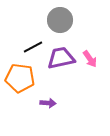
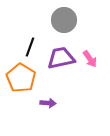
gray circle: moved 4 px right
black line: moved 3 px left; rotated 42 degrees counterclockwise
orange pentagon: moved 1 px right; rotated 24 degrees clockwise
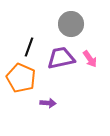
gray circle: moved 7 px right, 4 px down
black line: moved 1 px left
orange pentagon: rotated 8 degrees counterclockwise
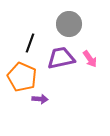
gray circle: moved 2 px left
black line: moved 1 px right, 4 px up
orange pentagon: moved 1 px right, 1 px up
purple arrow: moved 8 px left, 4 px up
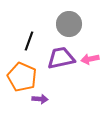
black line: moved 1 px left, 2 px up
pink arrow: rotated 114 degrees clockwise
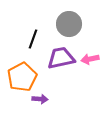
black line: moved 4 px right, 2 px up
orange pentagon: rotated 20 degrees clockwise
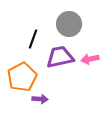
purple trapezoid: moved 1 px left, 1 px up
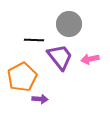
black line: moved 1 px right, 1 px down; rotated 72 degrees clockwise
purple trapezoid: rotated 64 degrees clockwise
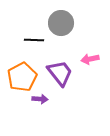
gray circle: moved 8 px left, 1 px up
purple trapezoid: moved 16 px down
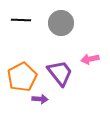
black line: moved 13 px left, 20 px up
